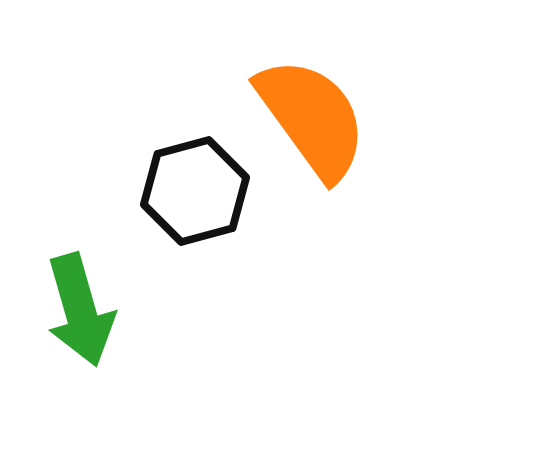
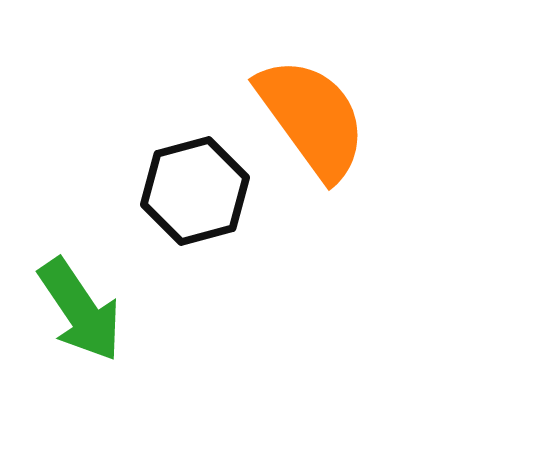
green arrow: rotated 18 degrees counterclockwise
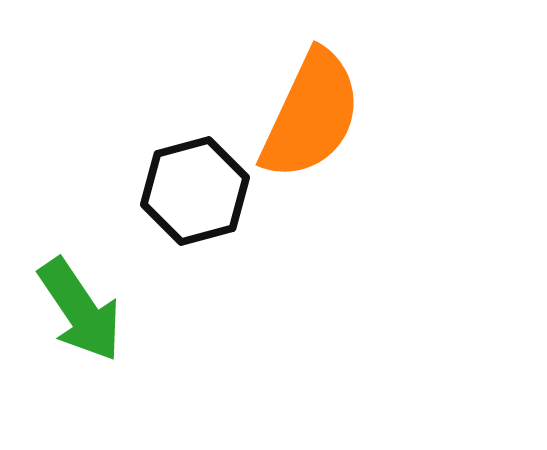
orange semicircle: moved 1 px left, 3 px up; rotated 61 degrees clockwise
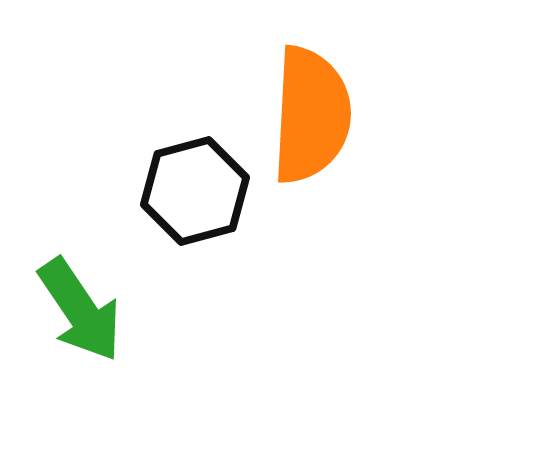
orange semicircle: rotated 22 degrees counterclockwise
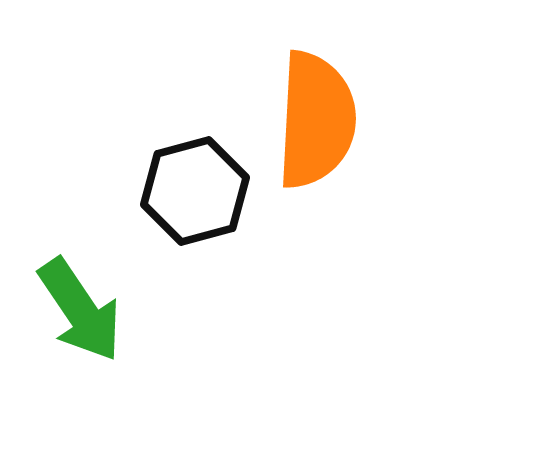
orange semicircle: moved 5 px right, 5 px down
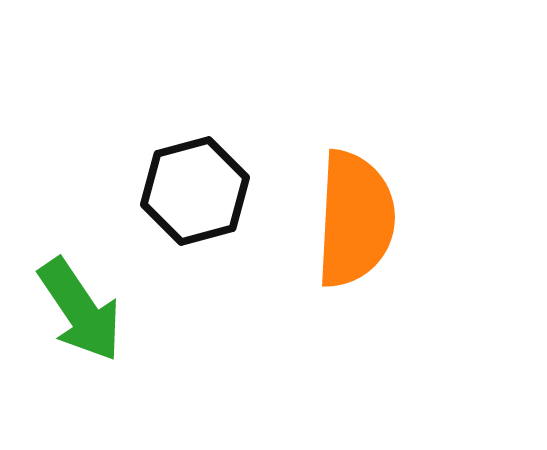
orange semicircle: moved 39 px right, 99 px down
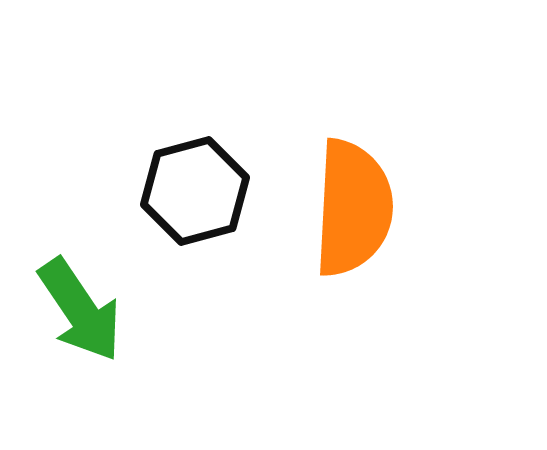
orange semicircle: moved 2 px left, 11 px up
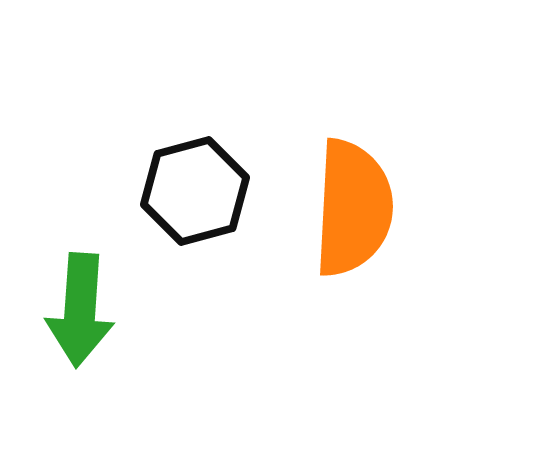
green arrow: rotated 38 degrees clockwise
